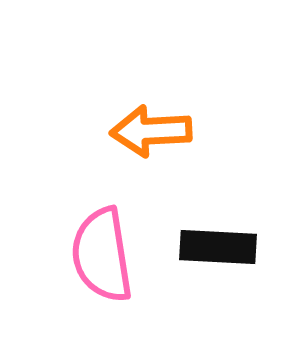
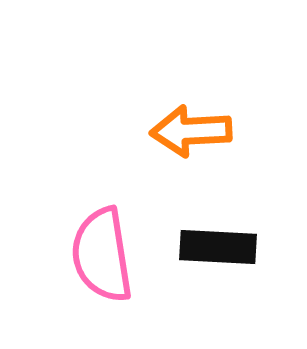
orange arrow: moved 40 px right
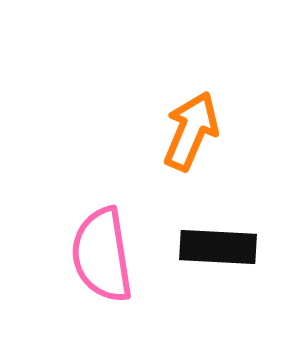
orange arrow: rotated 116 degrees clockwise
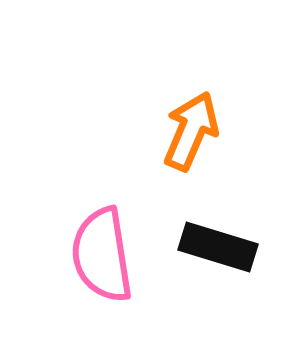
black rectangle: rotated 14 degrees clockwise
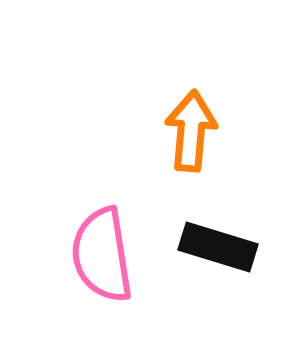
orange arrow: rotated 18 degrees counterclockwise
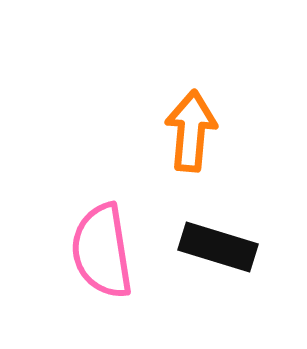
pink semicircle: moved 4 px up
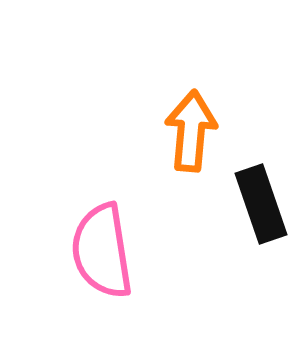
black rectangle: moved 43 px right, 43 px up; rotated 54 degrees clockwise
